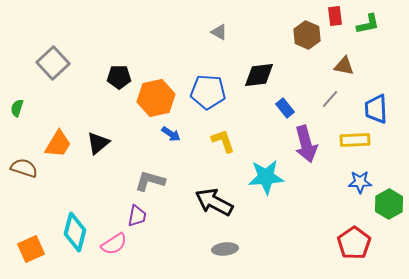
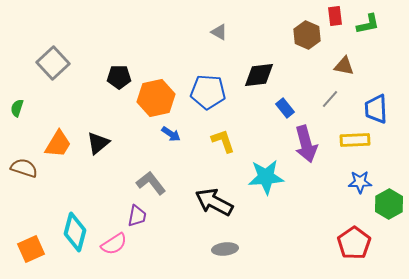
gray L-shape: moved 1 px right, 2 px down; rotated 36 degrees clockwise
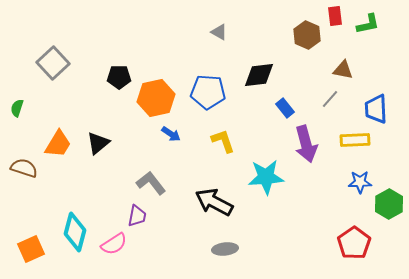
brown triangle: moved 1 px left, 4 px down
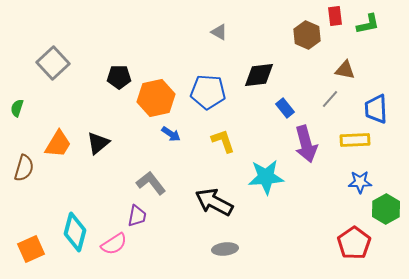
brown triangle: moved 2 px right
brown semicircle: rotated 88 degrees clockwise
green hexagon: moved 3 px left, 5 px down
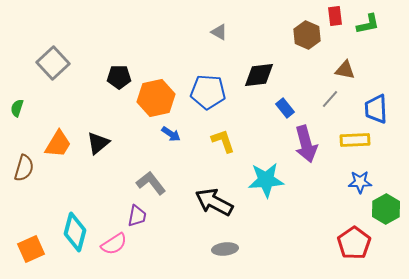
cyan star: moved 3 px down
